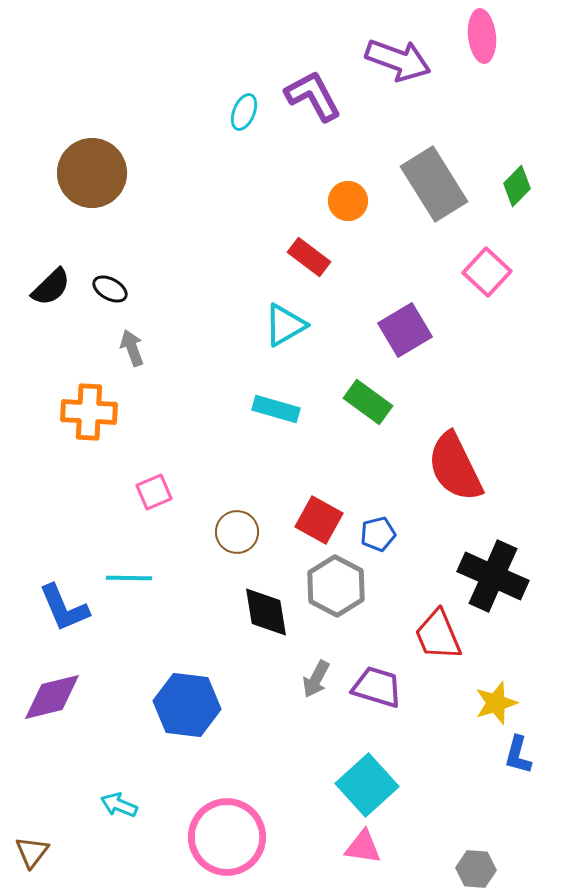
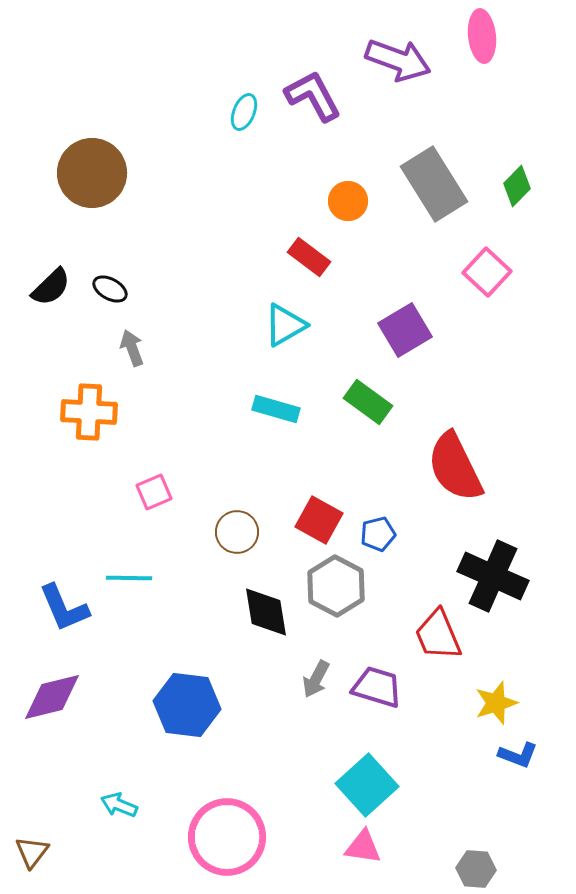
blue L-shape at (518, 755): rotated 84 degrees counterclockwise
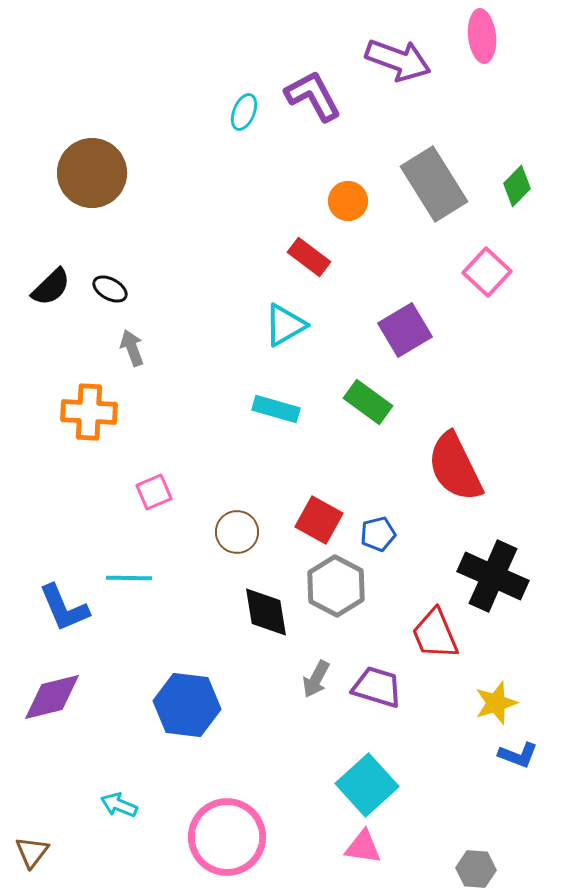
red trapezoid at (438, 635): moved 3 px left, 1 px up
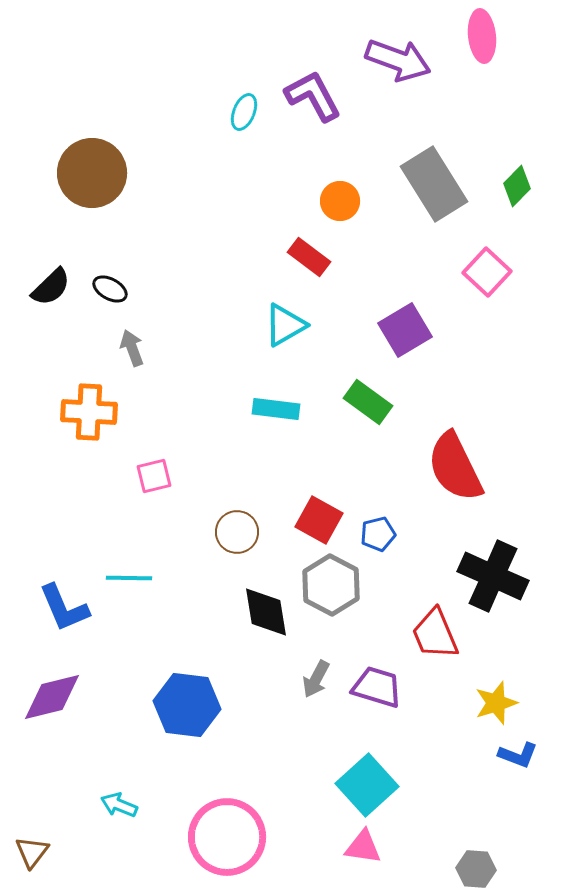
orange circle at (348, 201): moved 8 px left
cyan rectangle at (276, 409): rotated 9 degrees counterclockwise
pink square at (154, 492): moved 16 px up; rotated 9 degrees clockwise
gray hexagon at (336, 586): moved 5 px left, 1 px up
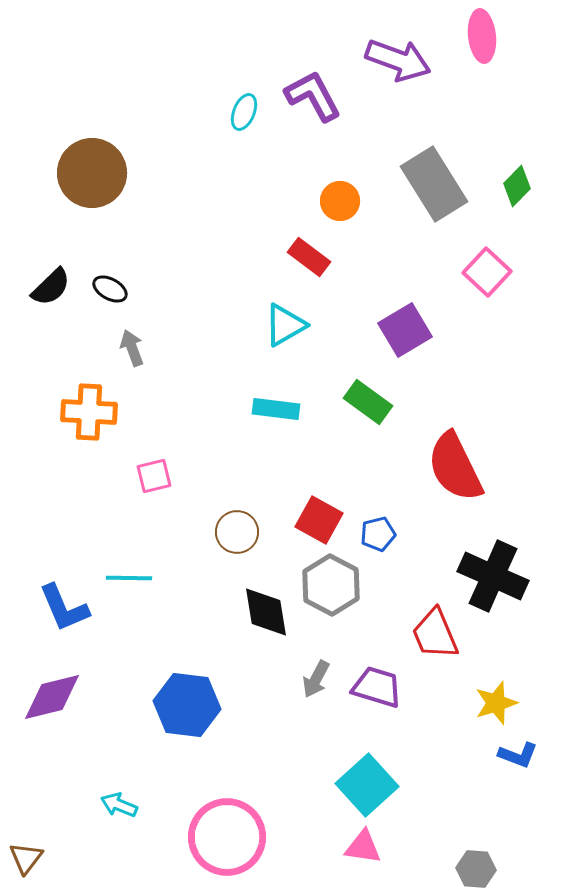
brown triangle at (32, 852): moved 6 px left, 6 px down
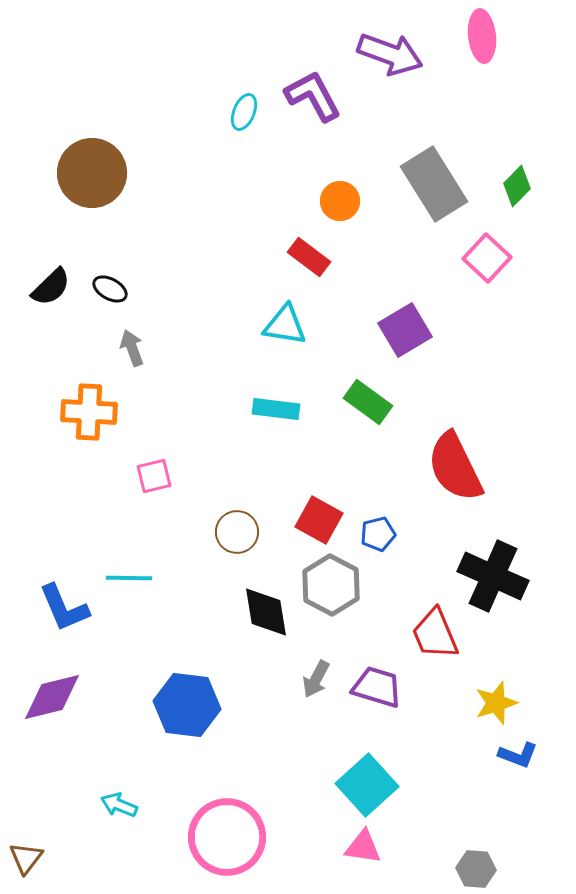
purple arrow at (398, 60): moved 8 px left, 6 px up
pink square at (487, 272): moved 14 px up
cyan triangle at (285, 325): rotated 39 degrees clockwise
